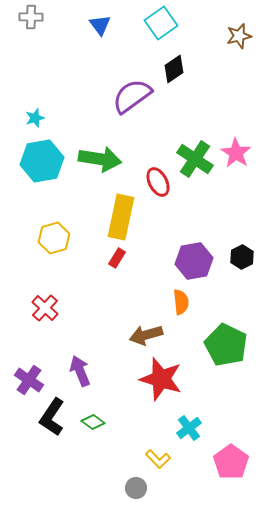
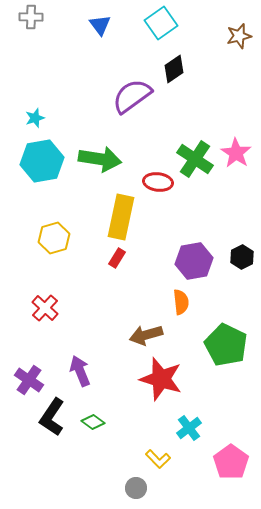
red ellipse: rotated 56 degrees counterclockwise
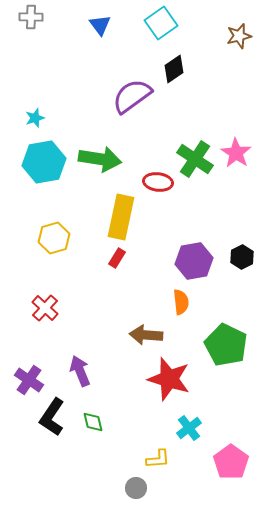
cyan hexagon: moved 2 px right, 1 px down
brown arrow: rotated 20 degrees clockwise
red star: moved 8 px right
green diamond: rotated 40 degrees clockwise
yellow L-shape: rotated 50 degrees counterclockwise
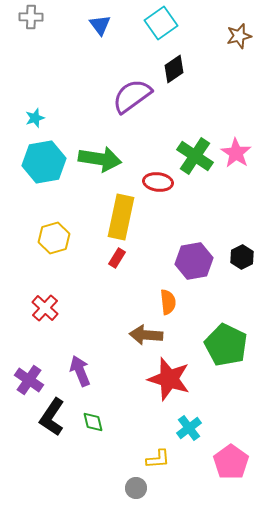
green cross: moved 3 px up
orange semicircle: moved 13 px left
